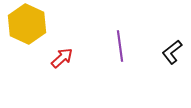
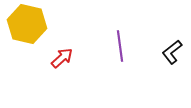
yellow hexagon: rotated 12 degrees counterclockwise
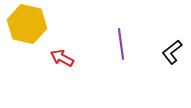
purple line: moved 1 px right, 2 px up
red arrow: rotated 110 degrees counterclockwise
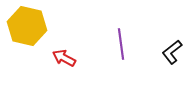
yellow hexagon: moved 2 px down
red arrow: moved 2 px right
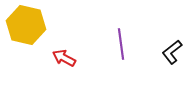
yellow hexagon: moved 1 px left, 1 px up
